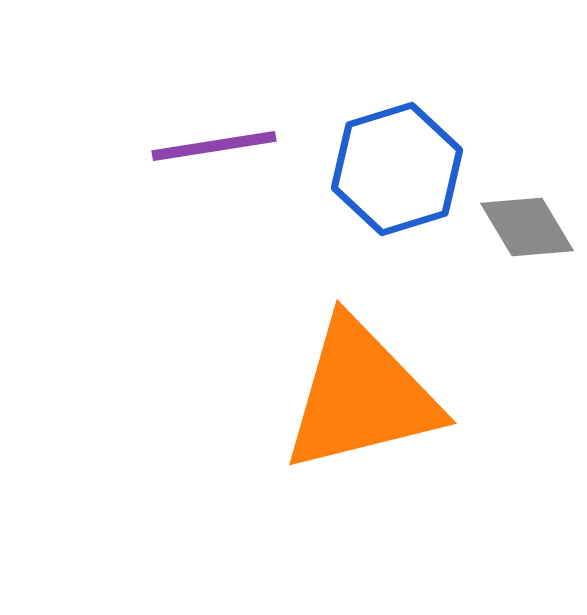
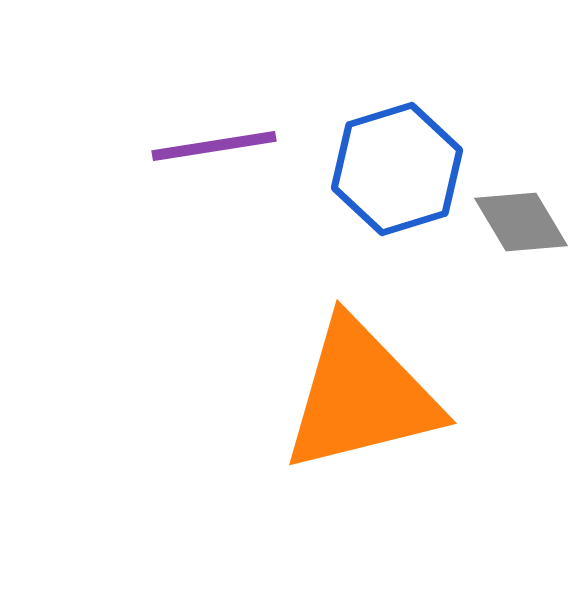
gray diamond: moved 6 px left, 5 px up
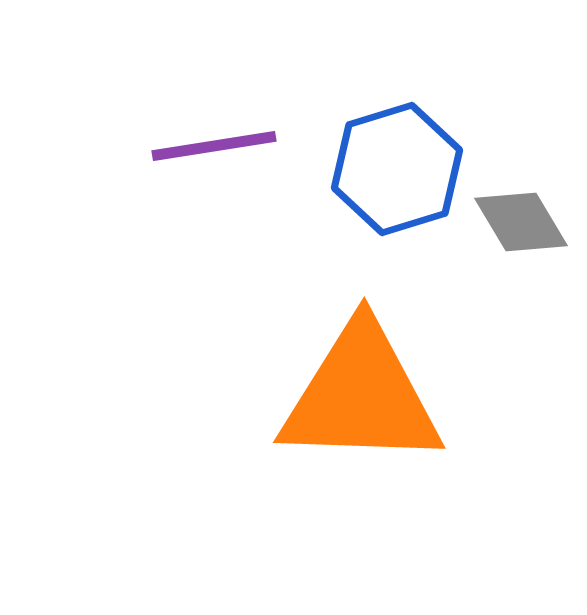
orange triangle: rotated 16 degrees clockwise
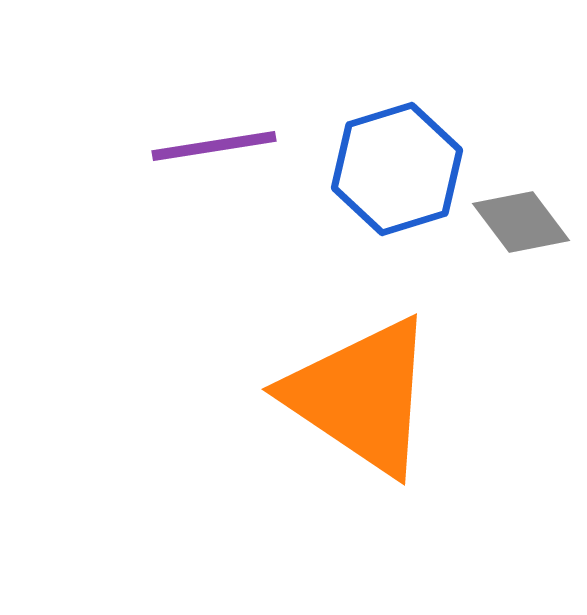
gray diamond: rotated 6 degrees counterclockwise
orange triangle: rotated 32 degrees clockwise
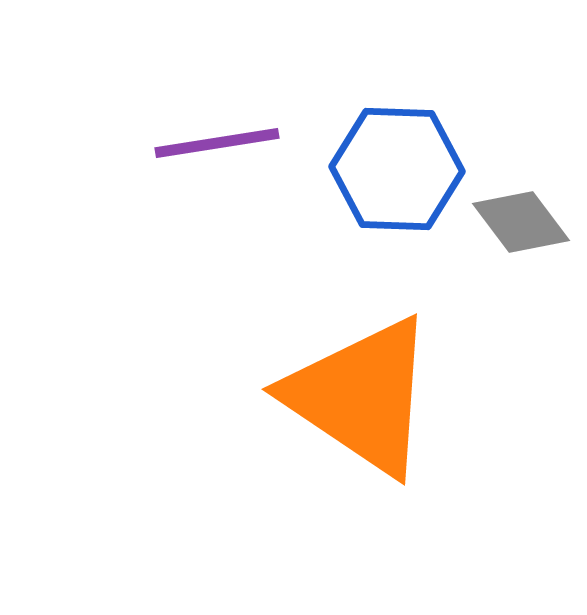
purple line: moved 3 px right, 3 px up
blue hexagon: rotated 19 degrees clockwise
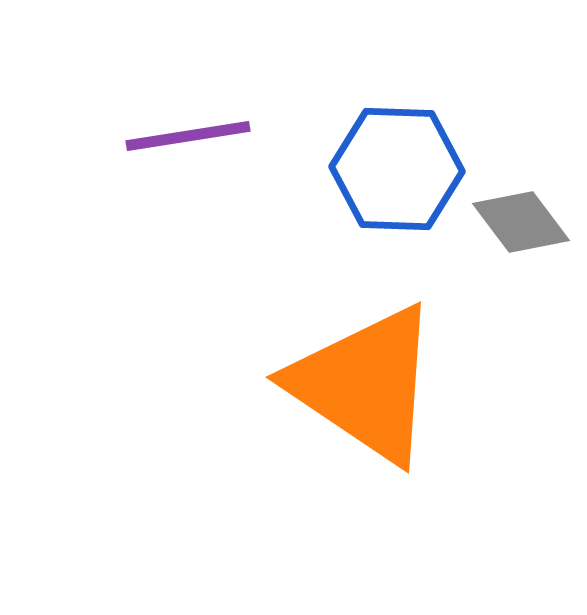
purple line: moved 29 px left, 7 px up
orange triangle: moved 4 px right, 12 px up
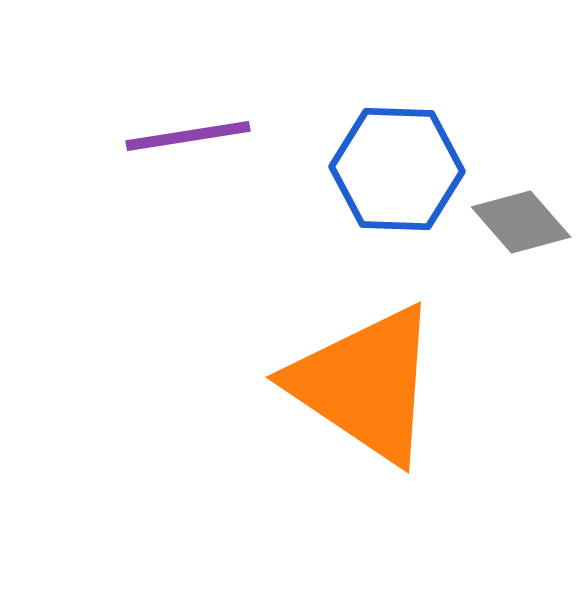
gray diamond: rotated 4 degrees counterclockwise
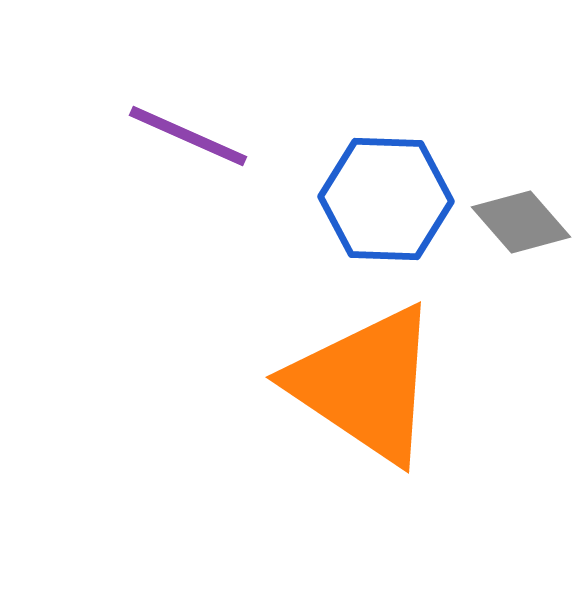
purple line: rotated 33 degrees clockwise
blue hexagon: moved 11 px left, 30 px down
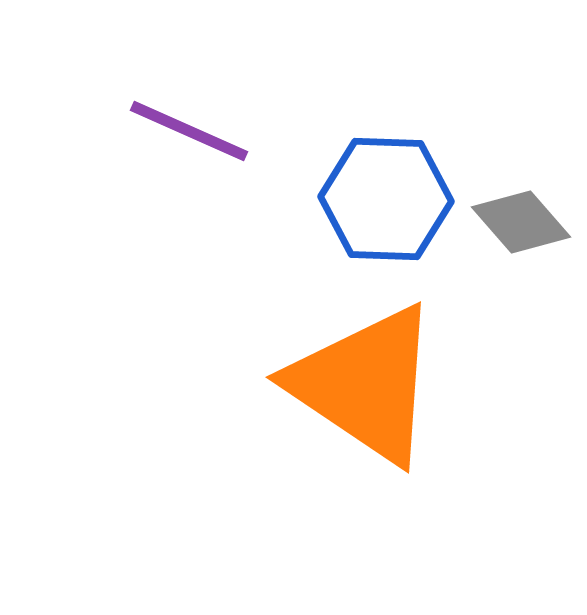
purple line: moved 1 px right, 5 px up
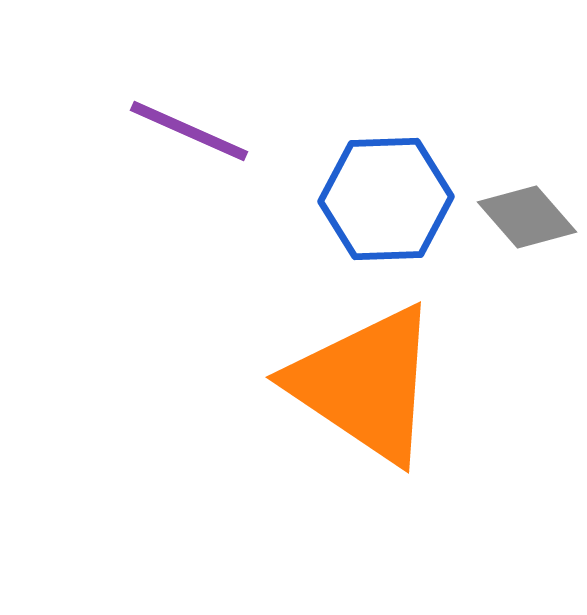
blue hexagon: rotated 4 degrees counterclockwise
gray diamond: moved 6 px right, 5 px up
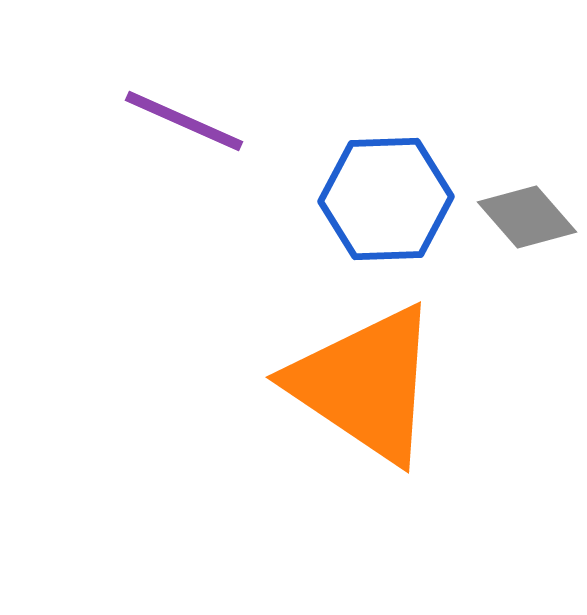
purple line: moved 5 px left, 10 px up
